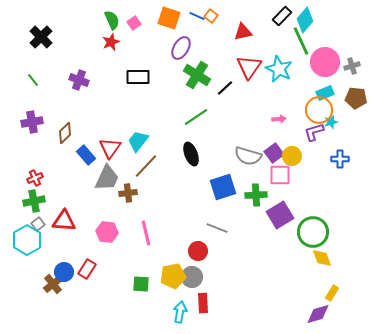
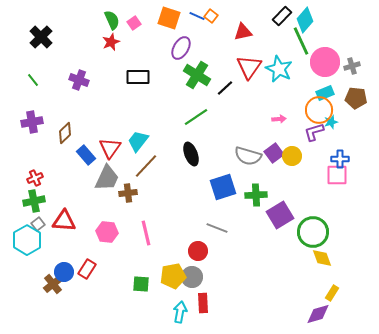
pink square at (280, 175): moved 57 px right
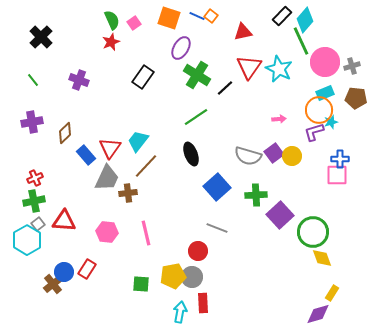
black rectangle at (138, 77): moved 5 px right; rotated 55 degrees counterclockwise
blue square at (223, 187): moved 6 px left; rotated 24 degrees counterclockwise
purple square at (280, 215): rotated 12 degrees counterclockwise
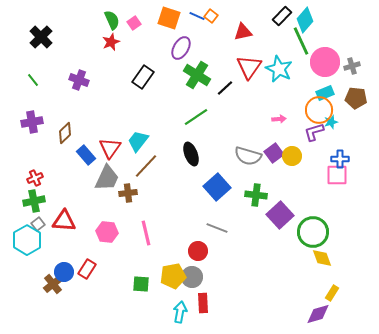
green cross at (256, 195): rotated 10 degrees clockwise
